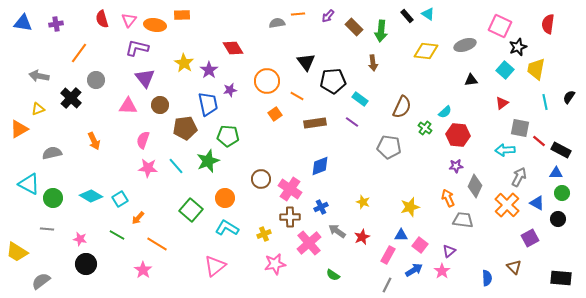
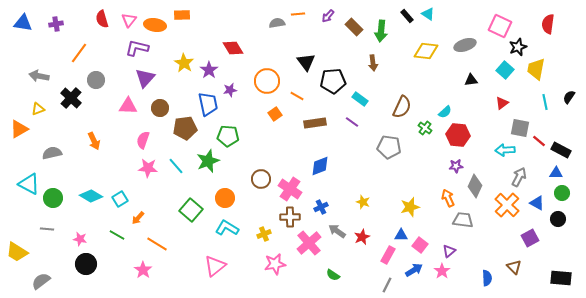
purple triangle at (145, 78): rotated 20 degrees clockwise
brown circle at (160, 105): moved 3 px down
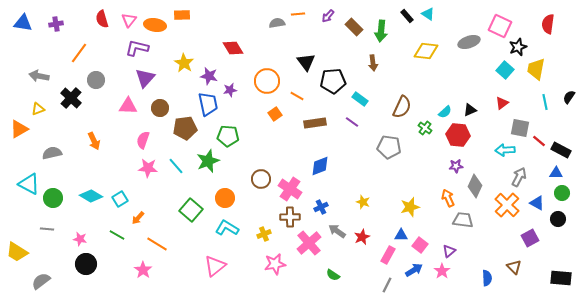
gray ellipse at (465, 45): moved 4 px right, 3 px up
purple star at (209, 70): moved 6 px down; rotated 24 degrees counterclockwise
black triangle at (471, 80): moved 1 px left, 30 px down; rotated 16 degrees counterclockwise
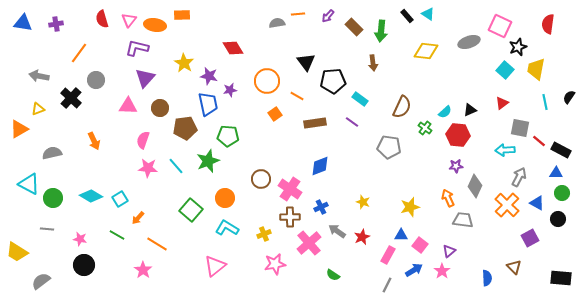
black circle at (86, 264): moved 2 px left, 1 px down
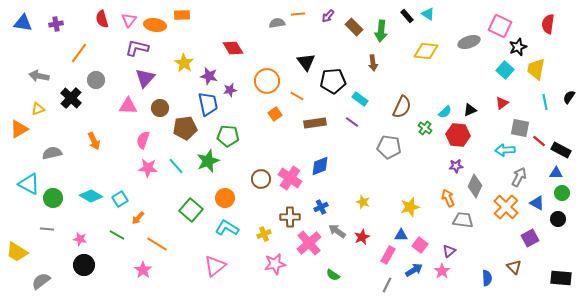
pink cross at (290, 189): moved 11 px up
orange cross at (507, 205): moved 1 px left, 2 px down
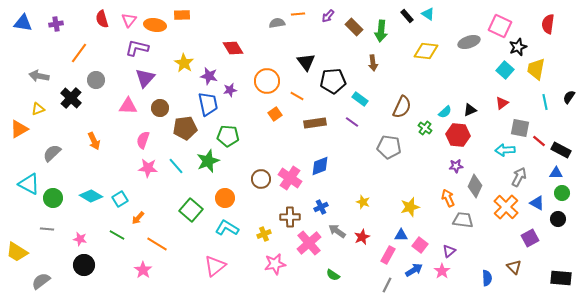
gray semicircle at (52, 153): rotated 30 degrees counterclockwise
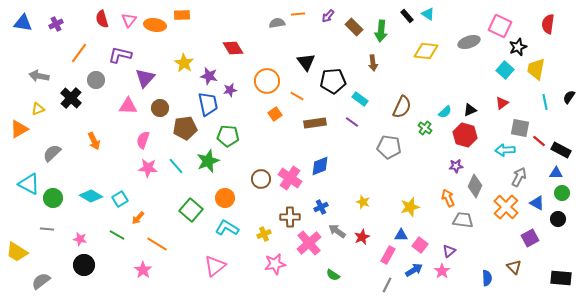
purple cross at (56, 24): rotated 16 degrees counterclockwise
purple L-shape at (137, 48): moved 17 px left, 7 px down
red hexagon at (458, 135): moved 7 px right; rotated 10 degrees clockwise
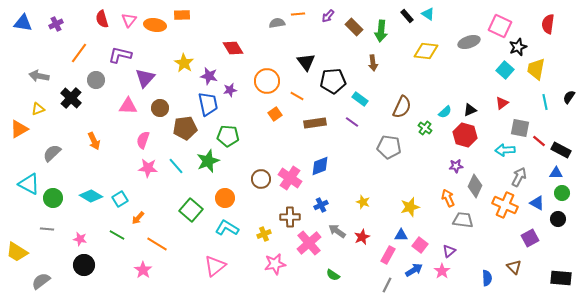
blue cross at (321, 207): moved 2 px up
orange cross at (506, 207): moved 1 px left, 2 px up; rotated 20 degrees counterclockwise
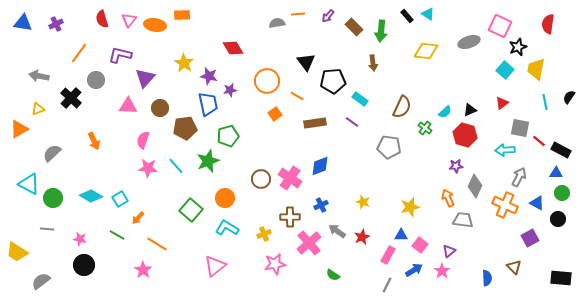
green pentagon at (228, 136): rotated 20 degrees counterclockwise
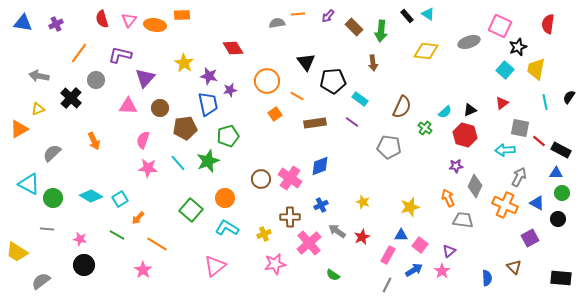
cyan line at (176, 166): moved 2 px right, 3 px up
